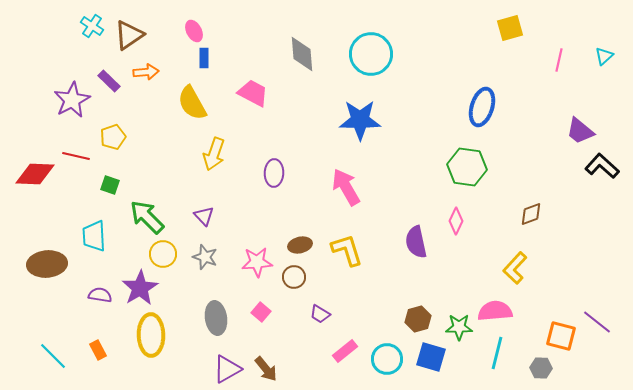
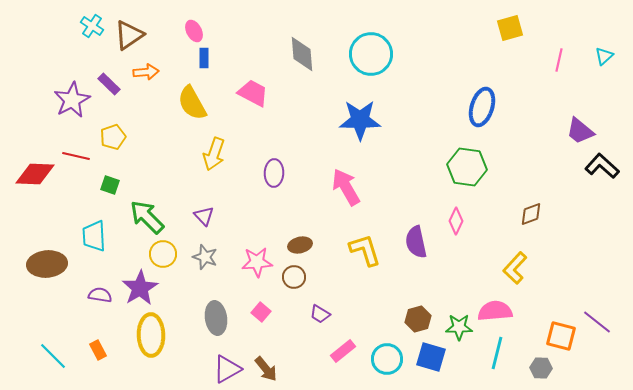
purple rectangle at (109, 81): moved 3 px down
yellow L-shape at (347, 250): moved 18 px right
pink rectangle at (345, 351): moved 2 px left
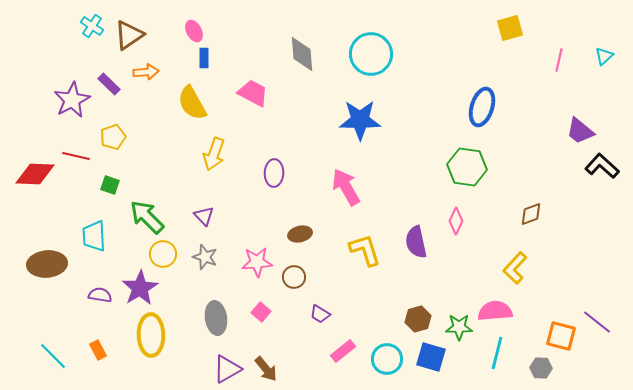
brown ellipse at (300, 245): moved 11 px up
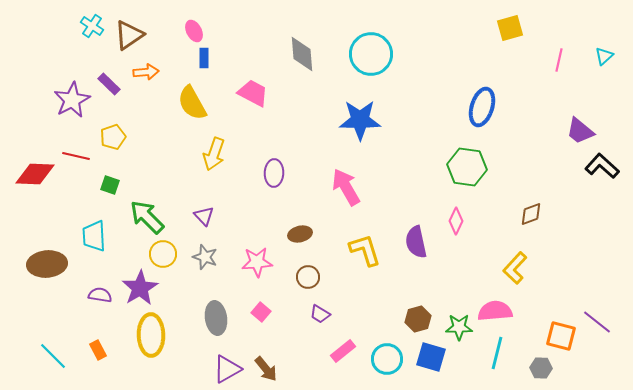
brown circle at (294, 277): moved 14 px right
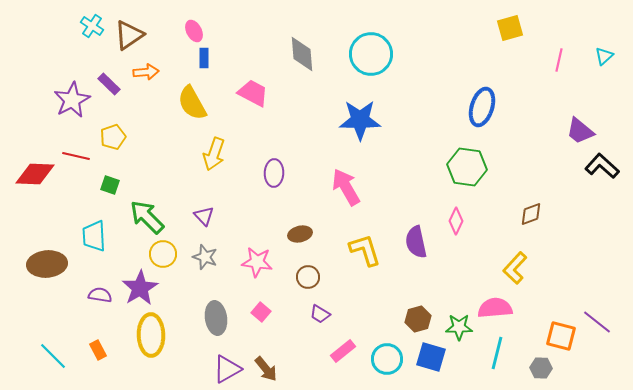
pink star at (257, 262): rotated 12 degrees clockwise
pink semicircle at (495, 311): moved 3 px up
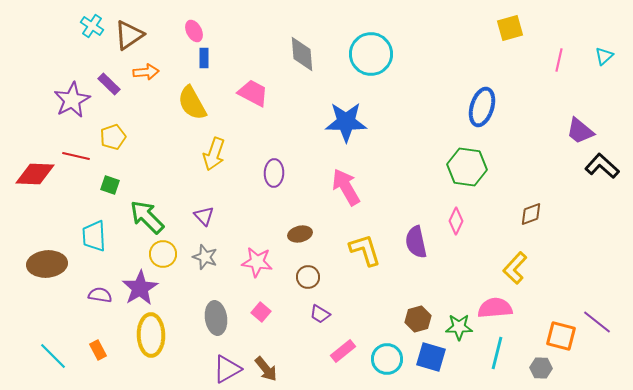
blue star at (360, 120): moved 14 px left, 2 px down
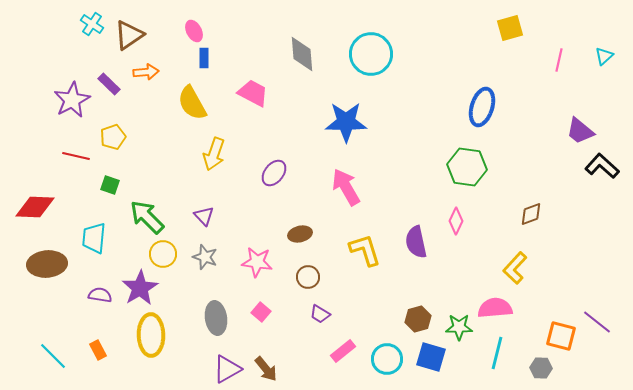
cyan cross at (92, 26): moved 2 px up
purple ellipse at (274, 173): rotated 36 degrees clockwise
red diamond at (35, 174): moved 33 px down
cyan trapezoid at (94, 236): moved 2 px down; rotated 8 degrees clockwise
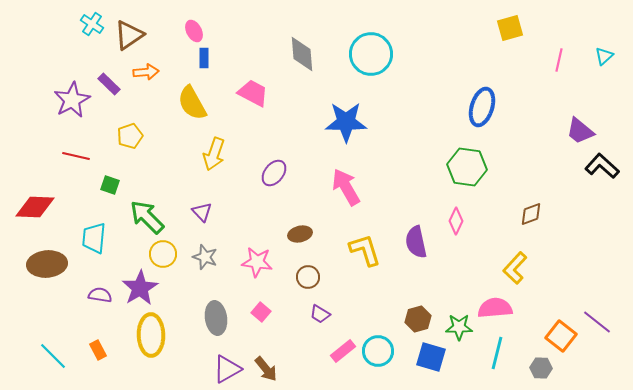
yellow pentagon at (113, 137): moved 17 px right, 1 px up
purple triangle at (204, 216): moved 2 px left, 4 px up
orange square at (561, 336): rotated 24 degrees clockwise
cyan circle at (387, 359): moved 9 px left, 8 px up
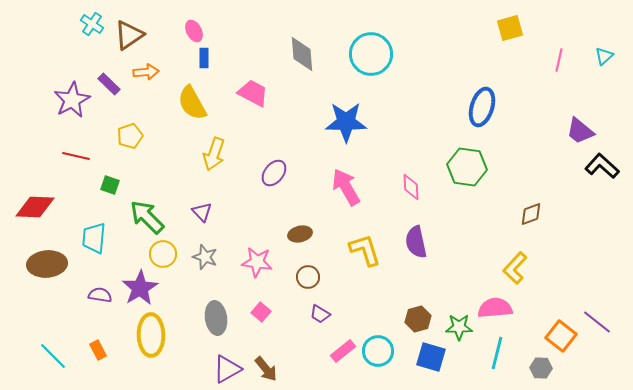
pink diamond at (456, 221): moved 45 px left, 34 px up; rotated 28 degrees counterclockwise
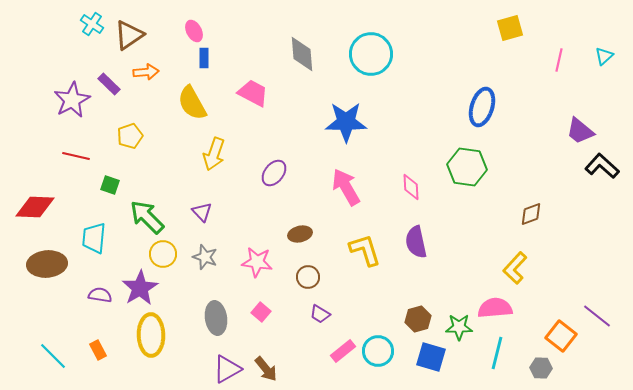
purple line at (597, 322): moved 6 px up
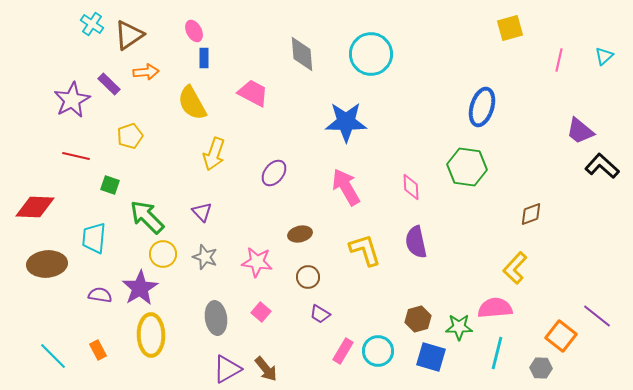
pink rectangle at (343, 351): rotated 20 degrees counterclockwise
